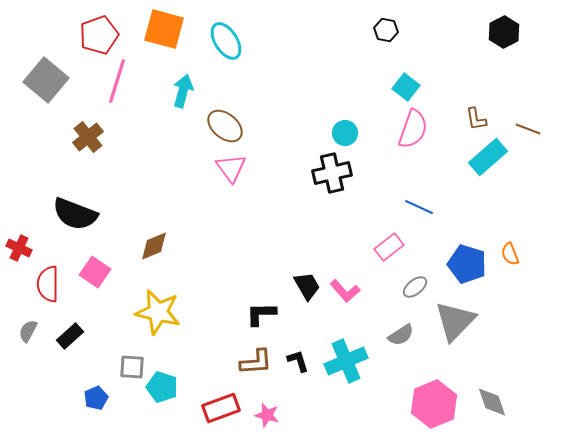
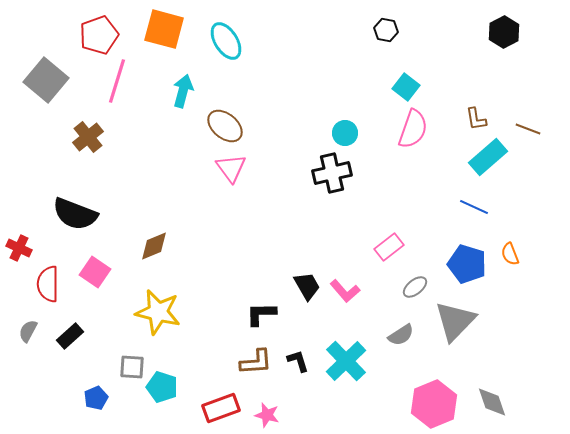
blue line at (419, 207): moved 55 px right
cyan cross at (346, 361): rotated 21 degrees counterclockwise
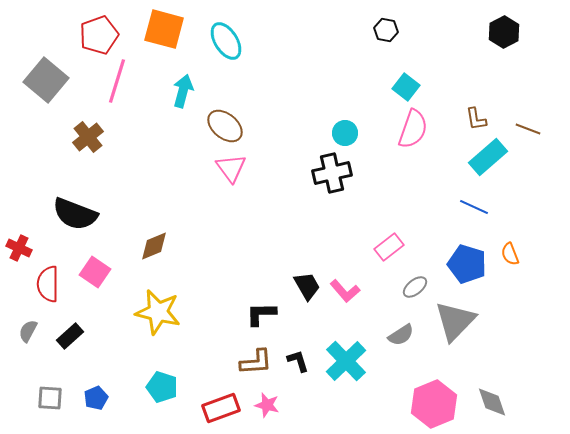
gray square at (132, 367): moved 82 px left, 31 px down
pink star at (267, 415): moved 10 px up
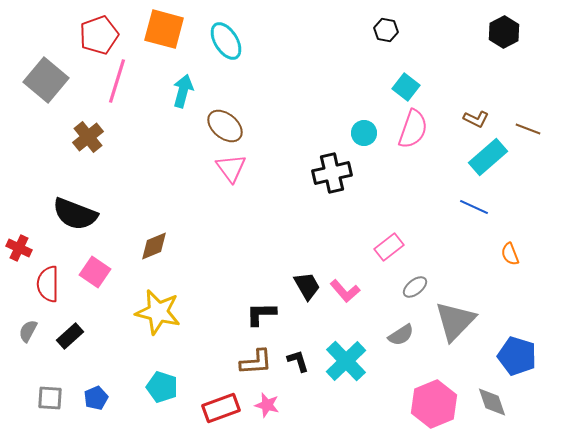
brown L-shape at (476, 119): rotated 55 degrees counterclockwise
cyan circle at (345, 133): moved 19 px right
blue pentagon at (467, 264): moved 50 px right, 92 px down
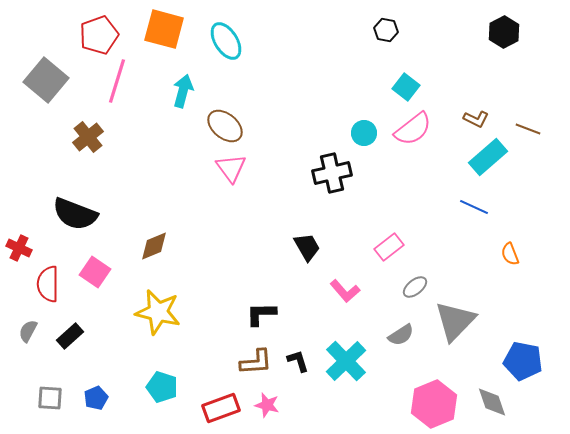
pink semicircle at (413, 129): rotated 33 degrees clockwise
black trapezoid at (307, 286): moved 39 px up
blue pentagon at (517, 356): moved 6 px right, 5 px down; rotated 6 degrees counterclockwise
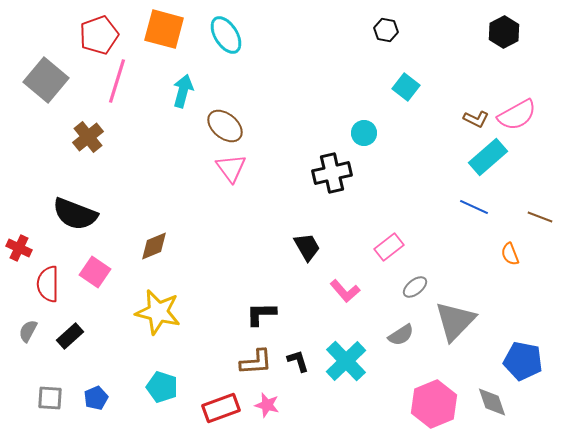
cyan ellipse at (226, 41): moved 6 px up
pink semicircle at (413, 129): moved 104 px right, 14 px up; rotated 9 degrees clockwise
brown line at (528, 129): moved 12 px right, 88 px down
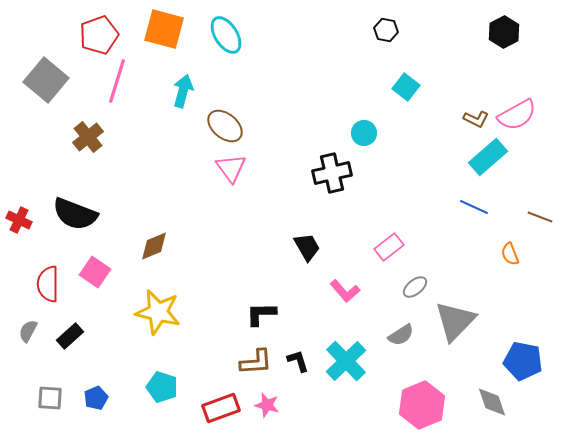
red cross at (19, 248): moved 28 px up
pink hexagon at (434, 404): moved 12 px left, 1 px down
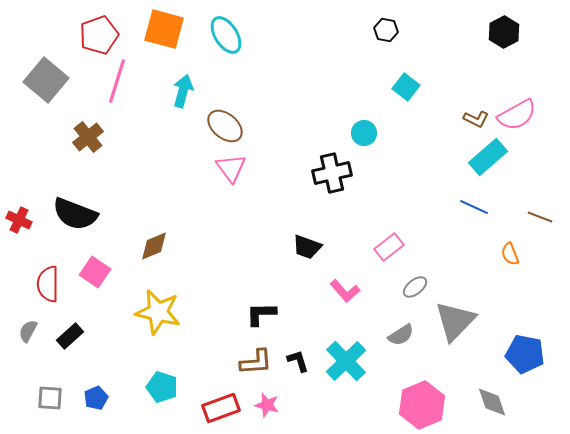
black trapezoid at (307, 247): rotated 140 degrees clockwise
blue pentagon at (523, 361): moved 2 px right, 7 px up
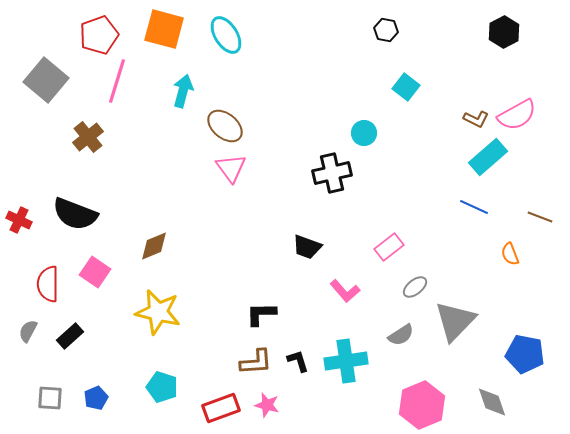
cyan cross at (346, 361): rotated 36 degrees clockwise
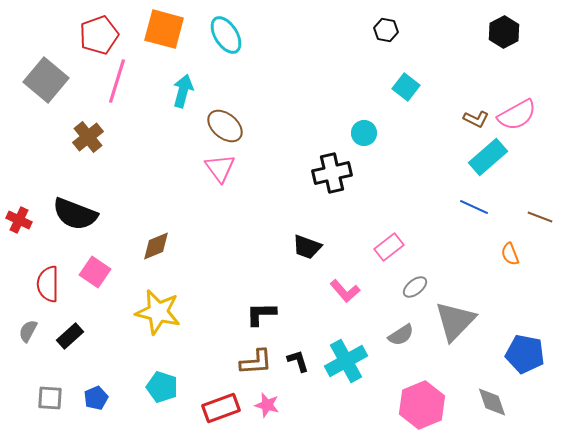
pink triangle at (231, 168): moved 11 px left
brown diamond at (154, 246): moved 2 px right
cyan cross at (346, 361): rotated 21 degrees counterclockwise
